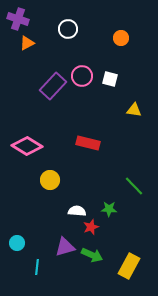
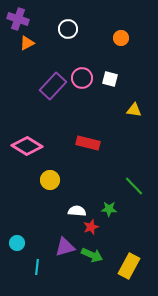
pink circle: moved 2 px down
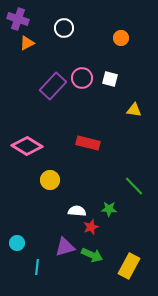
white circle: moved 4 px left, 1 px up
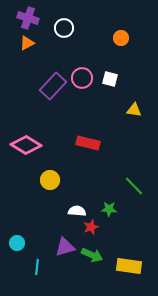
purple cross: moved 10 px right, 1 px up
pink diamond: moved 1 px left, 1 px up
yellow rectangle: rotated 70 degrees clockwise
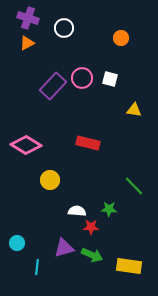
red star: rotated 21 degrees clockwise
purple triangle: moved 1 px left, 1 px down
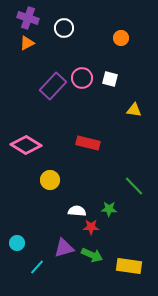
cyan line: rotated 35 degrees clockwise
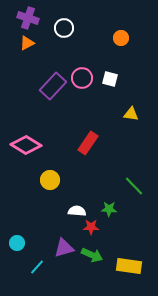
yellow triangle: moved 3 px left, 4 px down
red rectangle: rotated 70 degrees counterclockwise
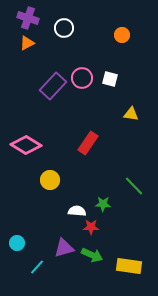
orange circle: moved 1 px right, 3 px up
green star: moved 6 px left, 5 px up
